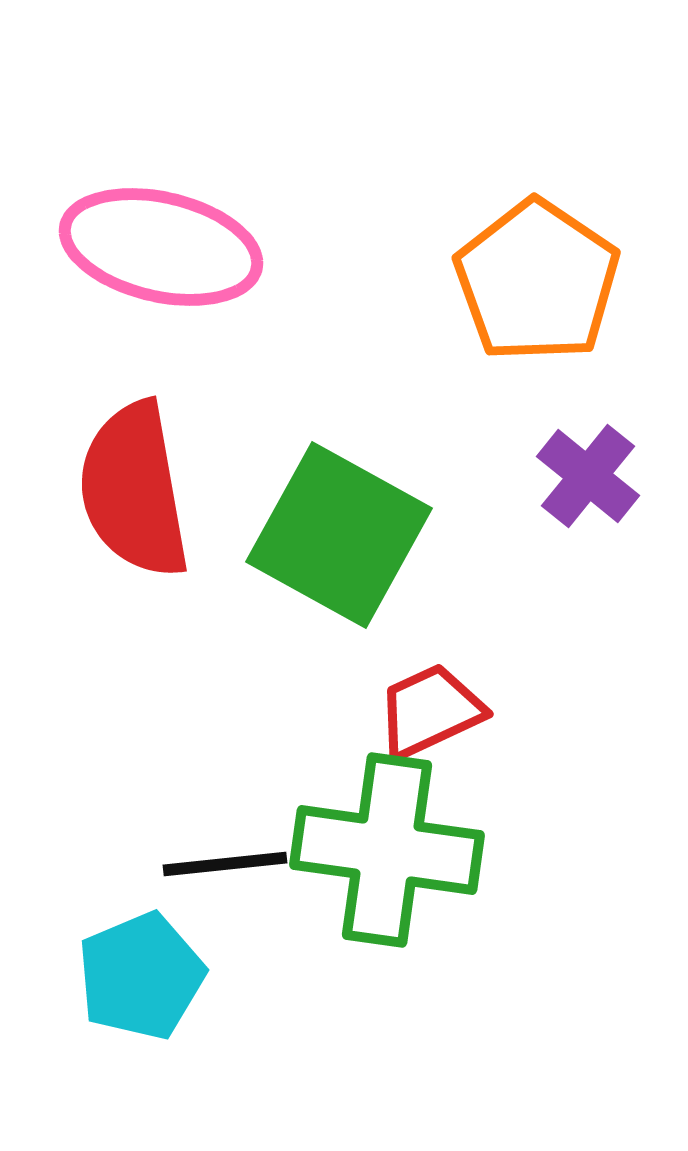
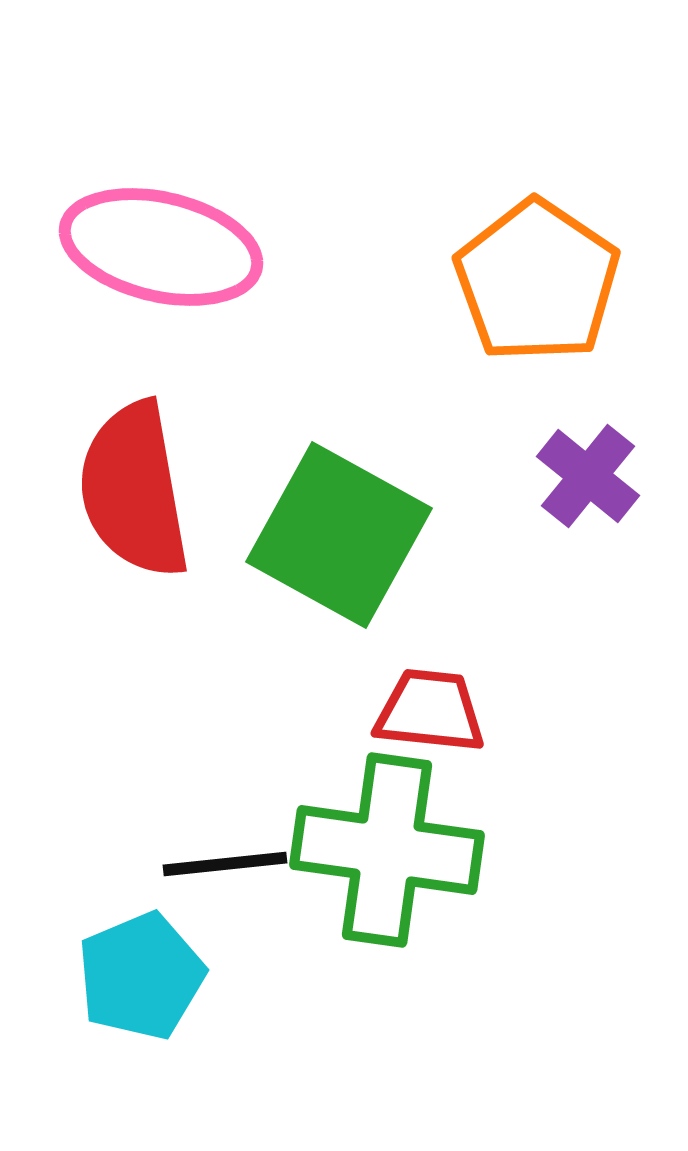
red trapezoid: rotated 31 degrees clockwise
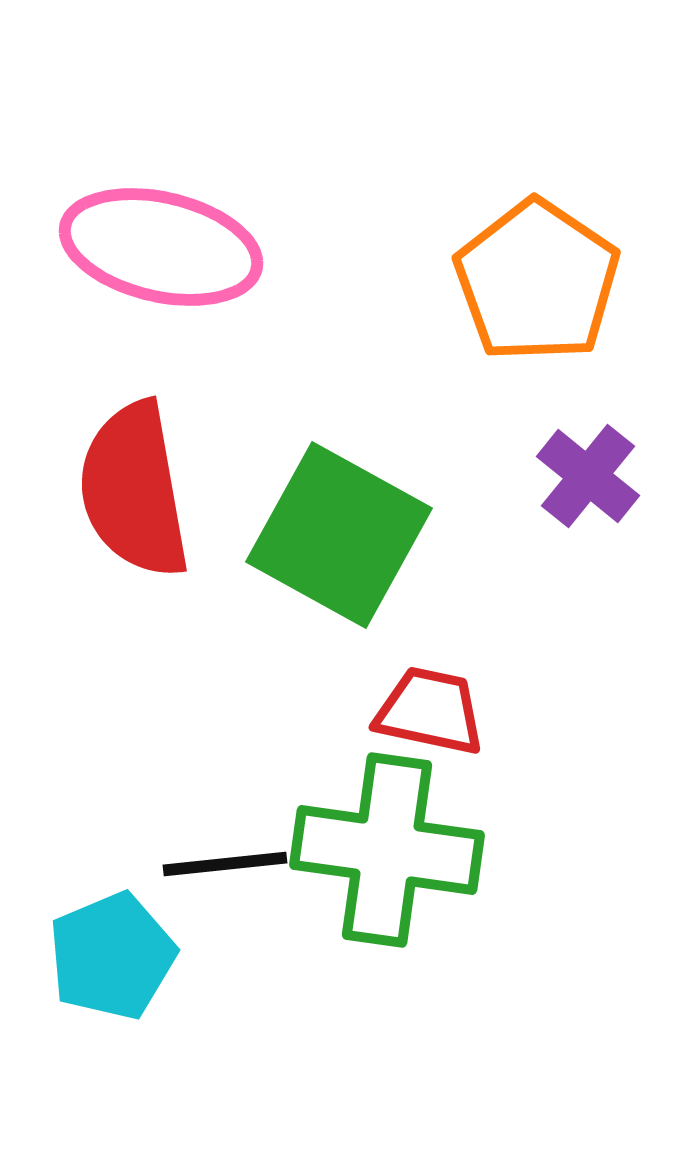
red trapezoid: rotated 6 degrees clockwise
cyan pentagon: moved 29 px left, 20 px up
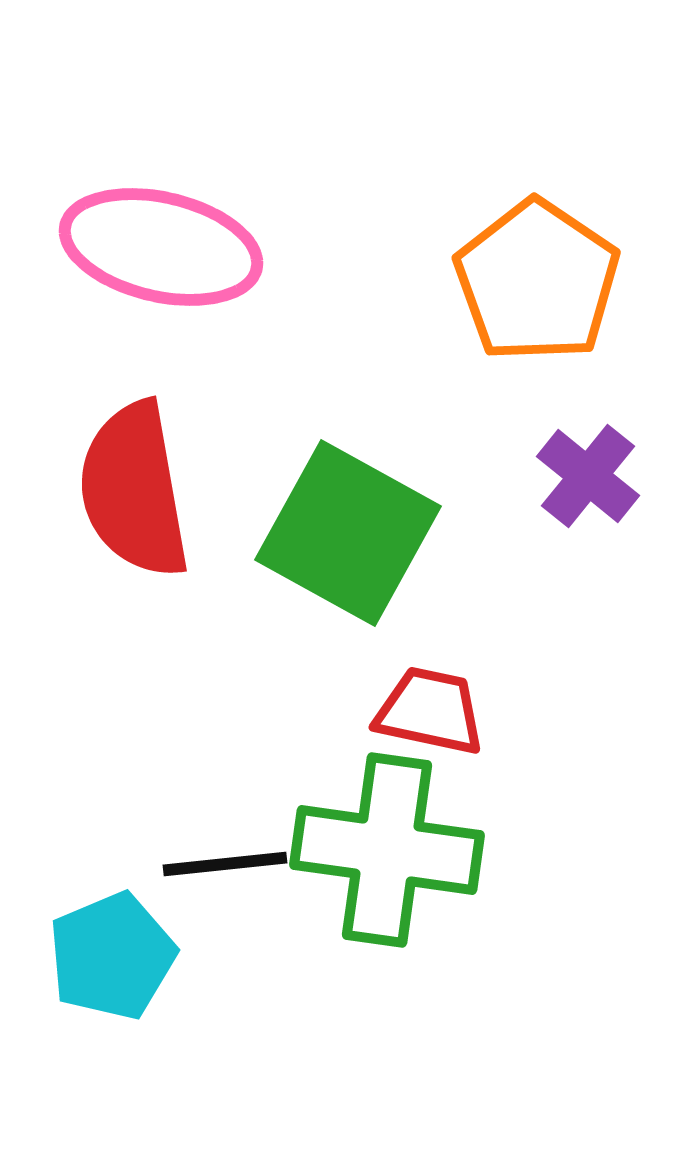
green square: moved 9 px right, 2 px up
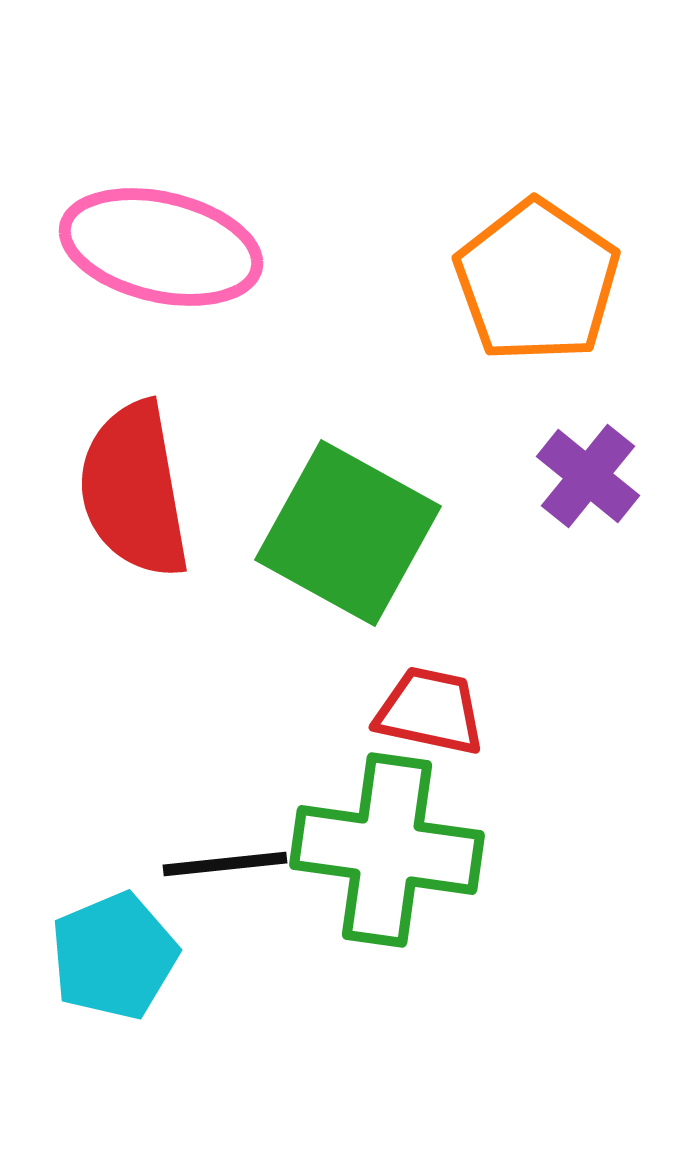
cyan pentagon: moved 2 px right
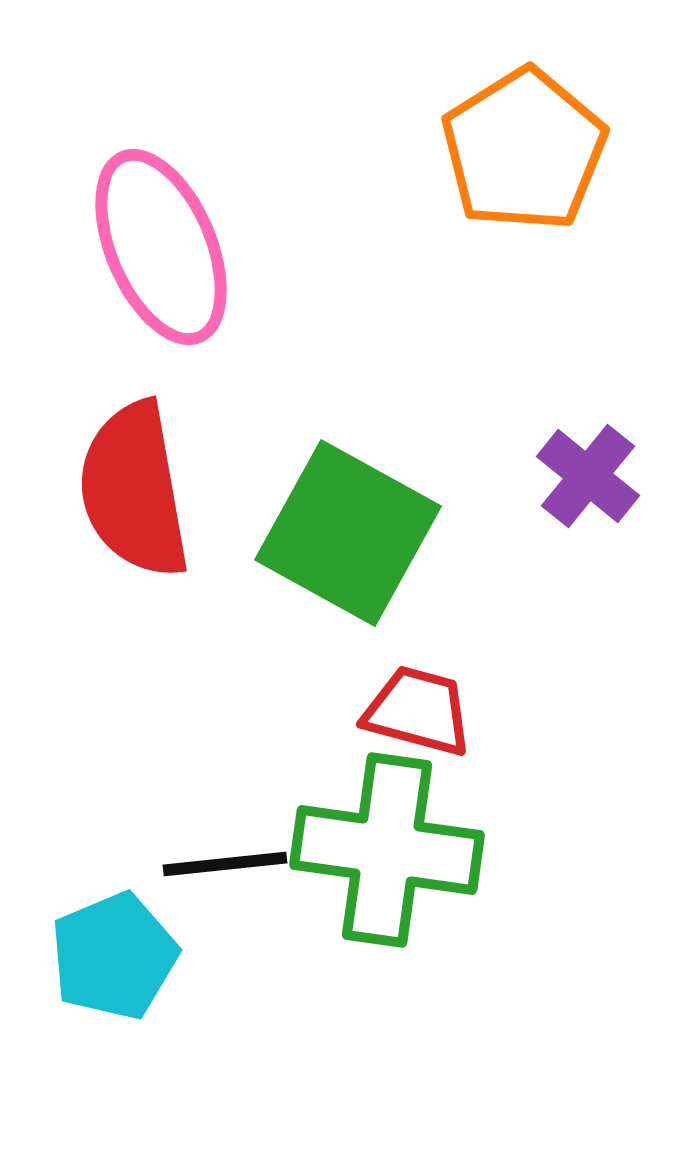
pink ellipse: rotated 54 degrees clockwise
orange pentagon: moved 13 px left, 131 px up; rotated 6 degrees clockwise
red trapezoid: moved 12 px left; rotated 3 degrees clockwise
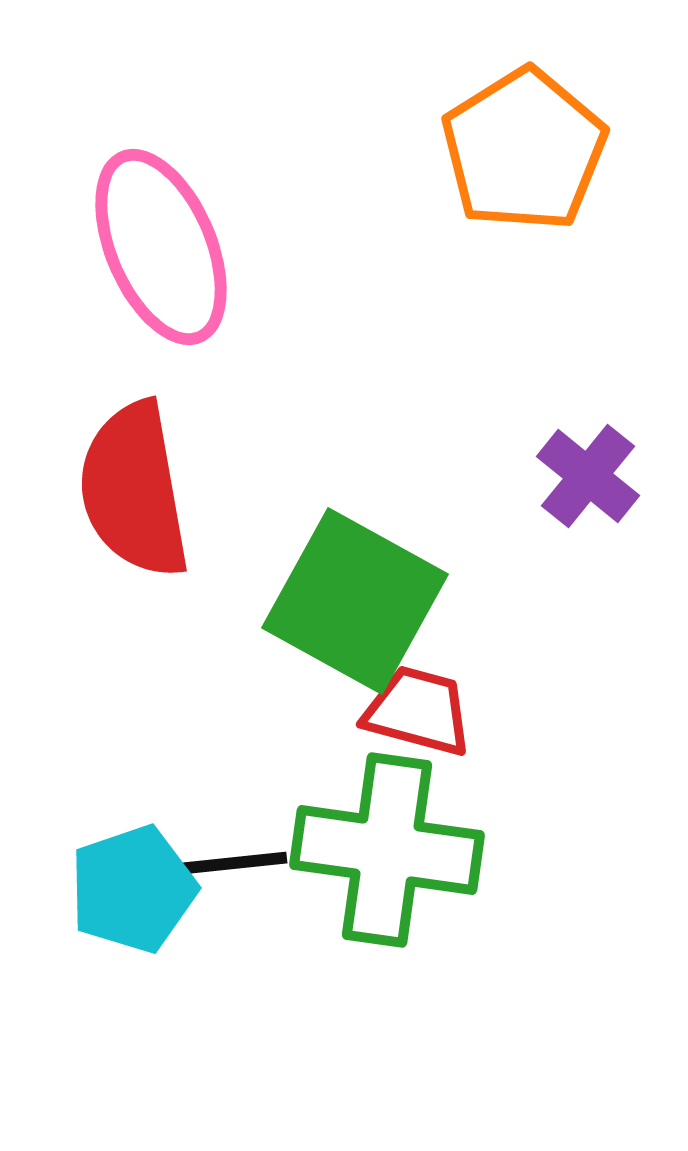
green square: moved 7 px right, 68 px down
cyan pentagon: moved 19 px right, 67 px up; rotated 4 degrees clockwise
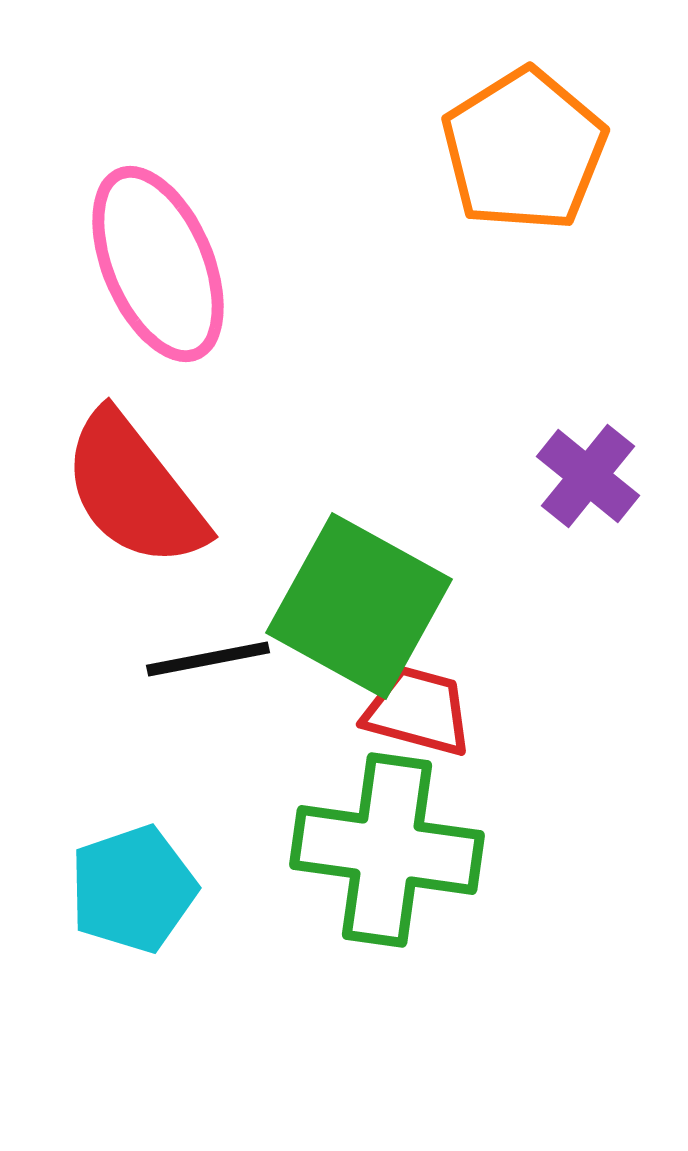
pink ellipse: moved 3 px left, 17 px down
red semicircle: rotated 28 degrees counterclockwise
green square: moved 4 px right, 5 px down
black line: moved 17 px left, 205 px up; rotated 5 degrees counterclockwise
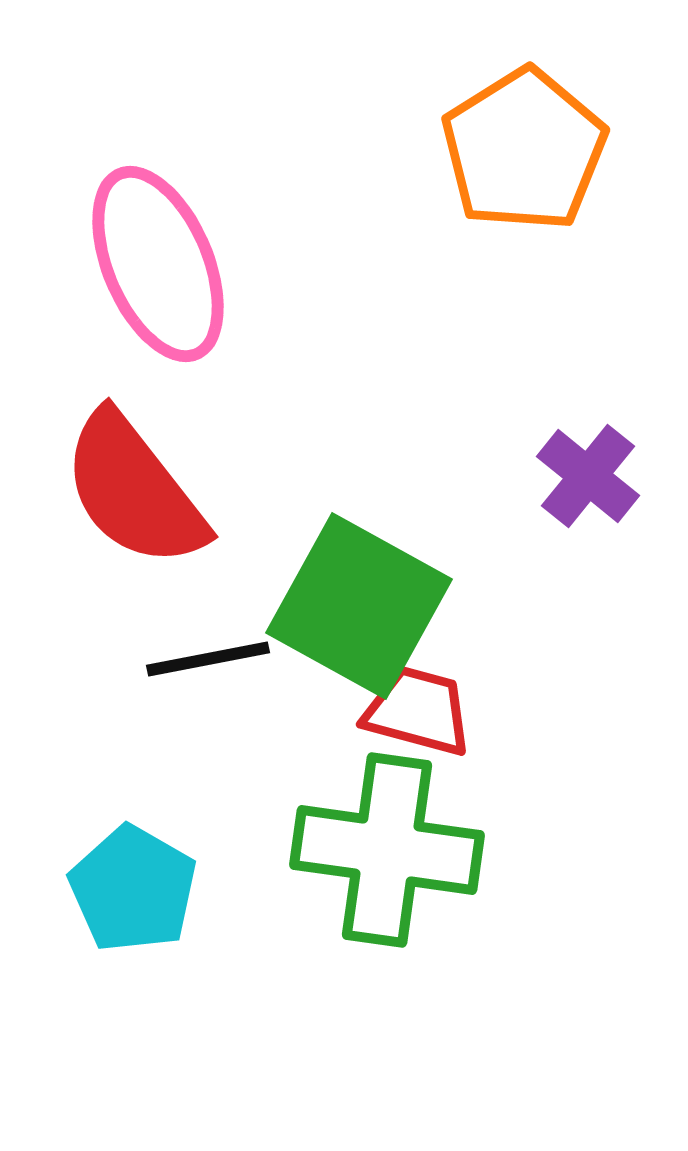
cyan pentagon: rotated 23 degrees counterclockwise
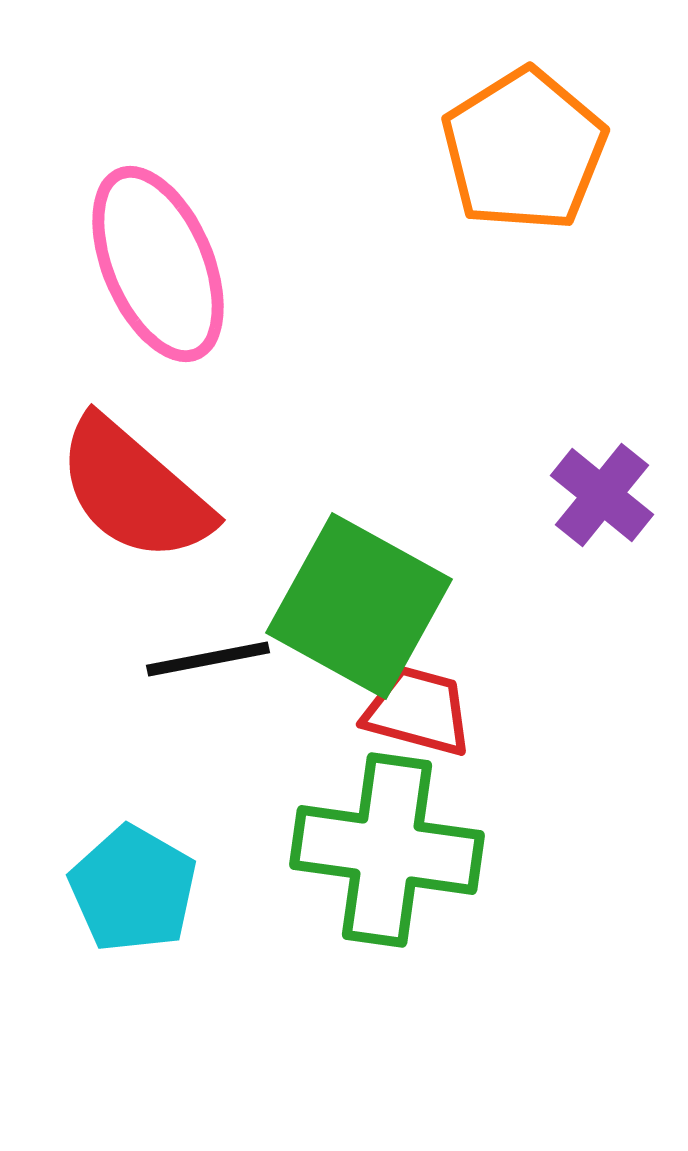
purple cross: moved 14 px right, 19 px down
red semicircle: rotated 11 degrees counterclockwise
